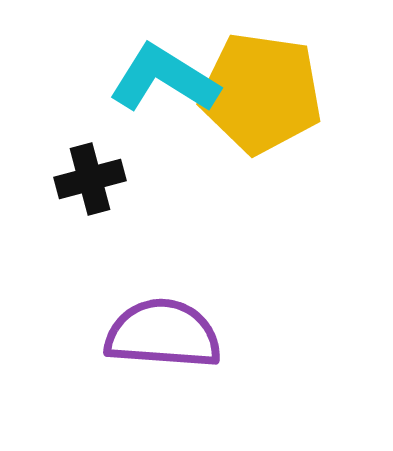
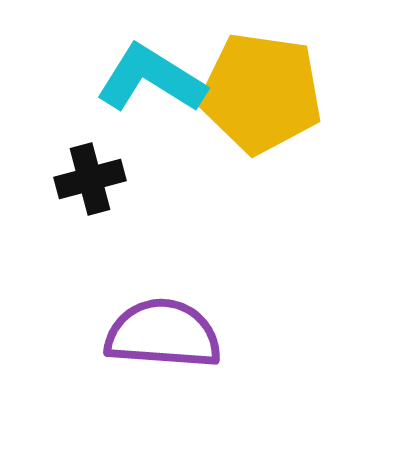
cyan L-shape: moved 13 px left
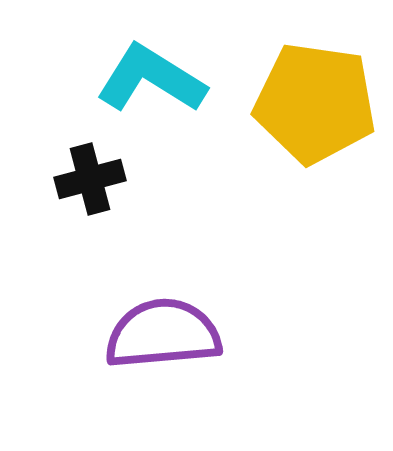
yellow pentagon: moved 54 px right, 10 px down
purple semicircle: rotated 9 degrees counterclockwise
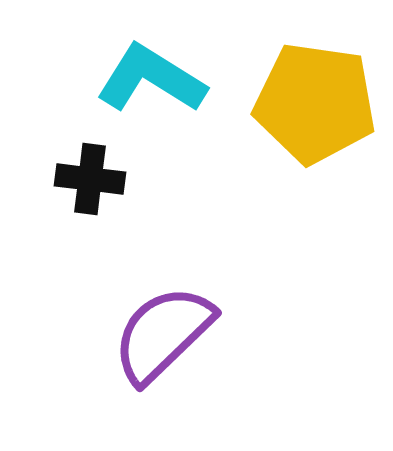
black cross: rotated 22 degrees clockwise
purple semicircle: rotated 39 degrees counterclockwise
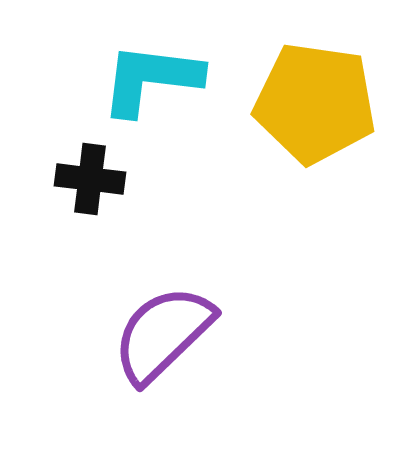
cyan L-shape: rotated 25 degrees counterclockwise
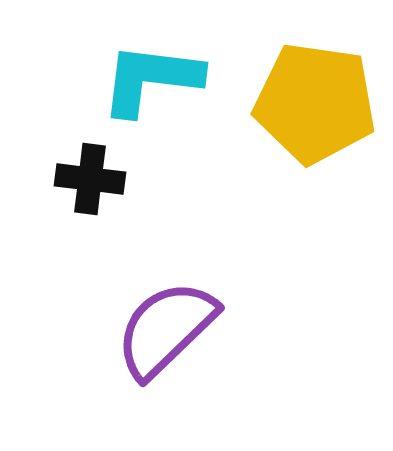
purple semicircle: moved 3 px right, 5 px up
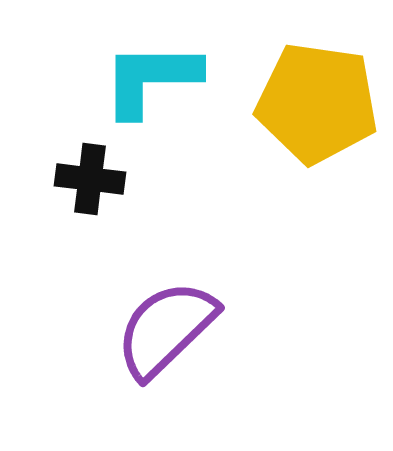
cyan L-shape: rotated 7 degrees counterclockwise
yellow pentagon: moved 2 px right
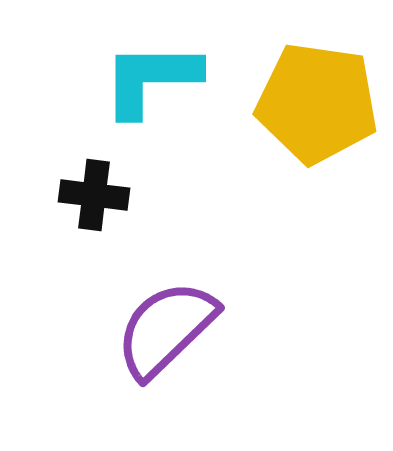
black cross: moved 4 px right, 16 px down
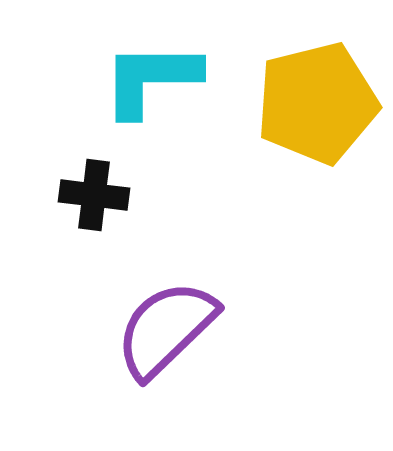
yellow pentagon: rotated 22 degrees counterclockwise
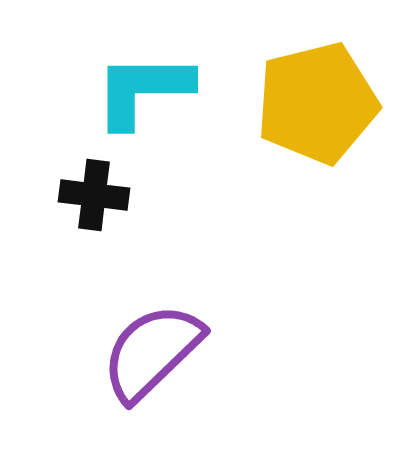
cyan L-shape: moved 8 px left, 11 px down
purple semicircle: moved 14 px left, 23 px down
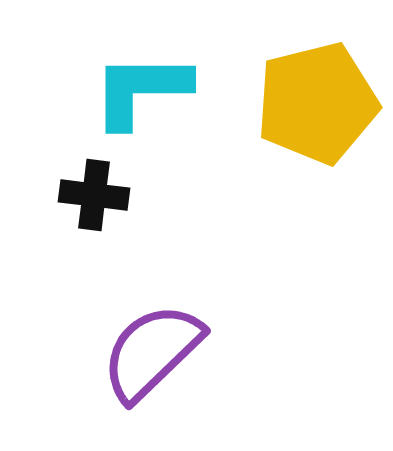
cyan L-shape: moved 2 px left
